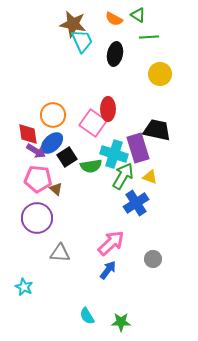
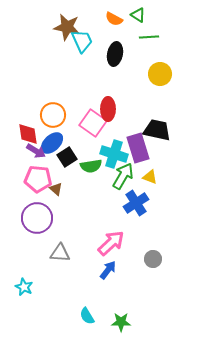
brown star: moved 6 px left, 3 px down
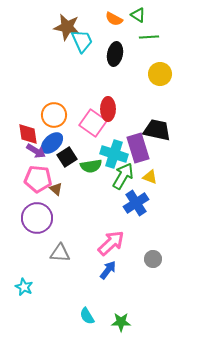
orange circle: moved 1 px right
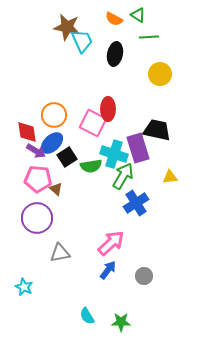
pink square: rotated 8 degrees counterclockwise
red diamond: moved 1 px left, 2 px up
yellow triangle: moved 20 px right; rotated 28 degrees counterclockwise
gray triangle: rotated 15 degrees counterclockwise
gray circle: moved 9 px left, 17 px down
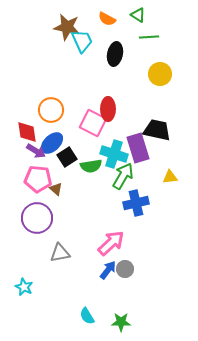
orange semicircle: moved 7 px left
orange circle: moved 3 px left, 5 px up
blue cross: rotated 20 degrees clockwise
gray circle: moved 19 px left, 7 px up
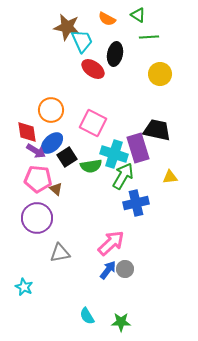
red ellipse: moved 15 px left, 40 px up; rotated 55 degrees counterclockwise
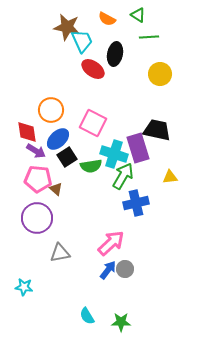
blue ellipse: moved 6 px right, 4 px up
cyan star: rotated 18 degrees counterclockwise
